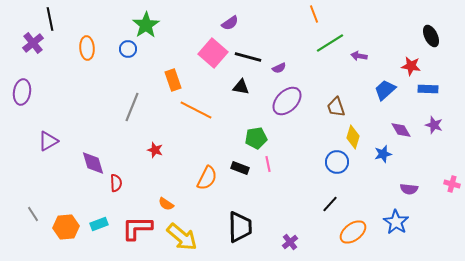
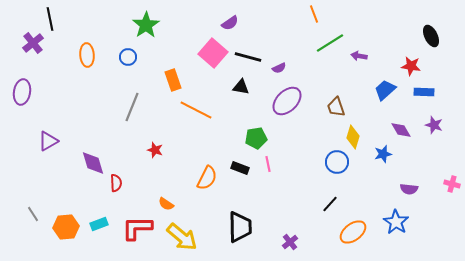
orange ellipse at (87, 48): moved 7 px down
blue circle at (128, 49): moved 8 px down
blue rectangle at (428, 89): moved 4 px left, 3 px down
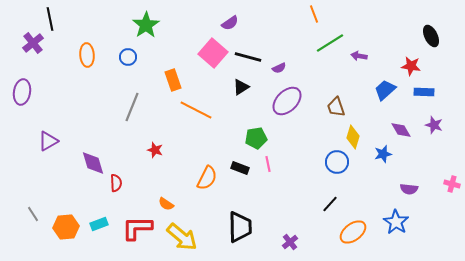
black triangle at (241, 87): rotated 42 degrees counterclockwise
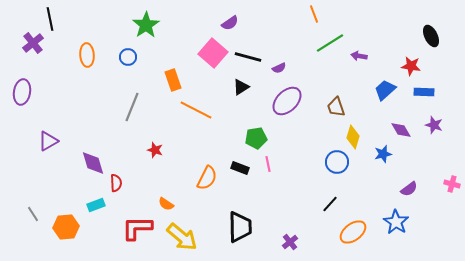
purple semicircle at (409, 189): rotated 42 degrees counterclockwise
cyan rectangle at (99, 224): moved 3 px left, 19 px up
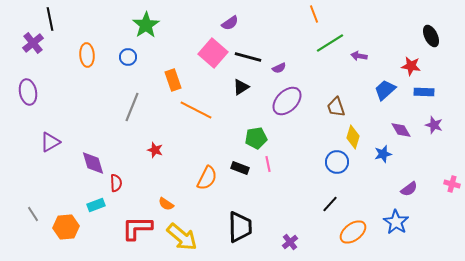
purple ellipse at (22, 92): moved 6 px right; rotated 20 degrees counterclockwise
purple triangle at (48, 141): moved 2 px right, 1 px down
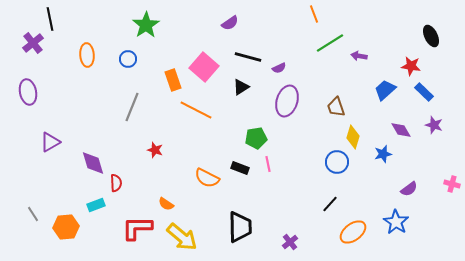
pink square at (213, 53): moved 9 px left, 14 px down
blue circle at (128, 57): moved 2 px down
blue rectangle at (424, 92): rotated 42 degrees clockwise
purple ellipse at (287, 101): rotated 28 degrees counterclockwise
orange semicircle at (207, 178): rotated 90 degrees clockwise
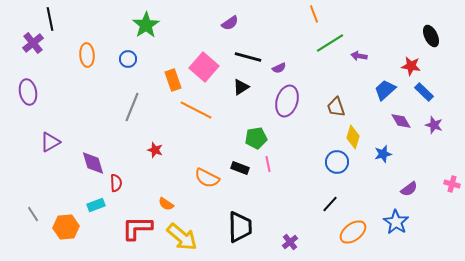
purple diamond at (401, 130): moved 9 px up
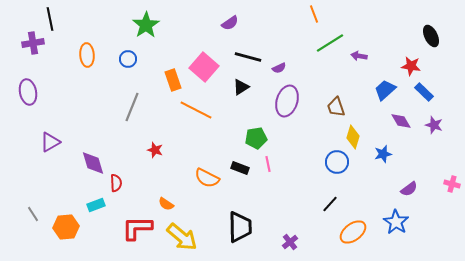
purple cross at (33, 43): rotated 30 degrees clockwise
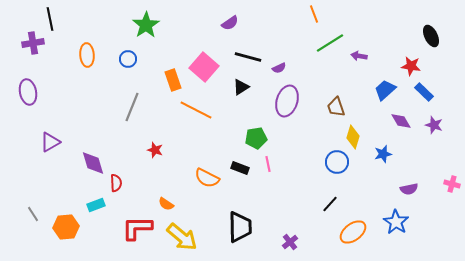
purple semicircle at (409, 189): rotated 24 degrees clockwise
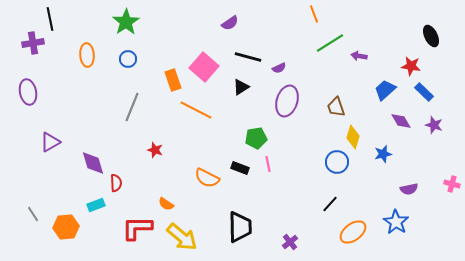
green star at (146, 25): moved 20 px left, 3 px up
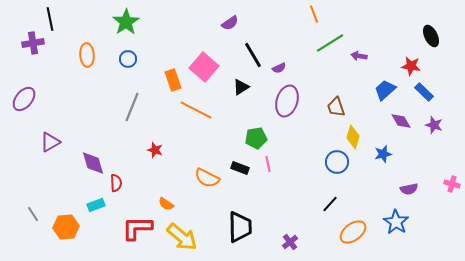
black line at (248, 57): moved 5 px right, 2 px up; rotated 44 degrees clockwise
purple ellipse at (28, 92): moved 4 px left, 7 px down; rotated 50 degrees clockwise
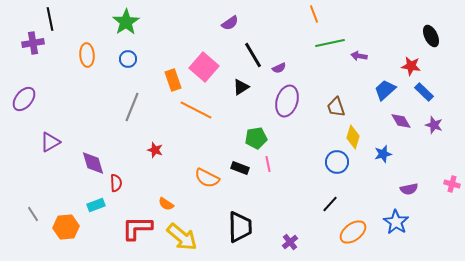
green line at (330, 43): rotated 20 degrees clockwise
